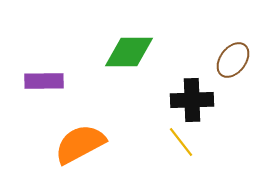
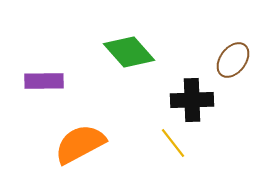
green diamond: rotated 48 degrees clockwise
yellow line: moved 8 px left, 1 px down
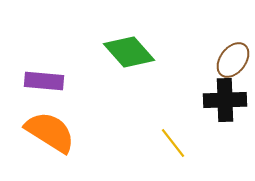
purple rectangle: rotated 6 degrees clockwise
black cross: moved 33 px right
orange semicircle: moved 30 px left, 12 px up; rotated 60 degrees clockwise
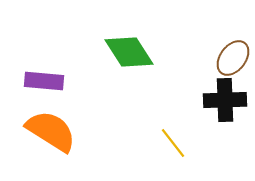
green diamond: rotated 9 degrees clockwise
brown ellipse: moved 2 px up
orange semicircle: moved 1 px right, 1 px up
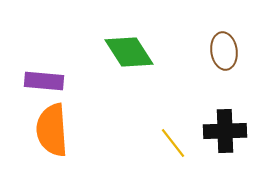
brown ellipse: moved 9 px left, 7 px up; rotated 45 degrees counterclockwise
black cross: moved 31 px down
orange semicircle: moved 1 px right, 1 px up; rotated 126 degrees counterclockwise
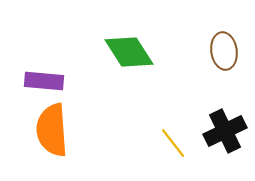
black cross: rotated 24 degrees counterclockwise
